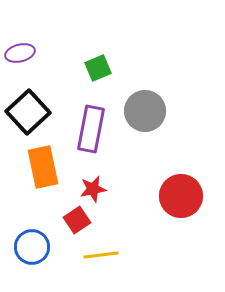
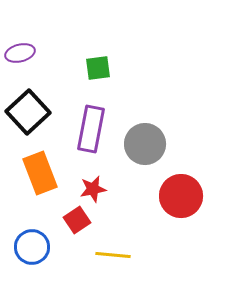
green square: rotated 16 degrees clockwise
gray circle: moved 33 px down
orange rectangle: moved 3 px left, 6 px down; rotated 9 degrees counterclockwise
yellow line: moved 12 px right; rotated 12 degrees clockwise
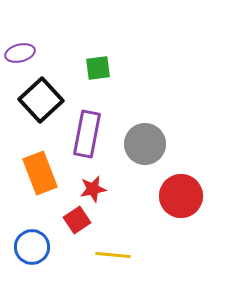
black square: moved 13 px right, 12 px up
purple rectangle: moved 4 px left, 5 px down
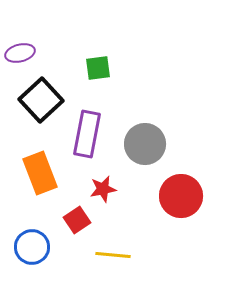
red star: moved 10 px right
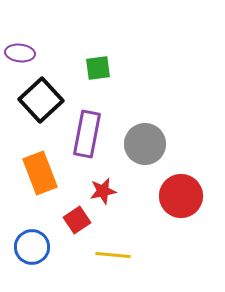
purple ellipse: rotated 20 degrees clockwise
red star: moved 2 px down
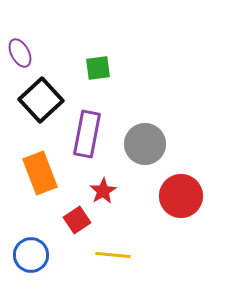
purple ellipse: rotated 56 degrees clockwise
red star: rotated 20 degrees counterclockwise
blue circle: moved 1 px left, 8 px down
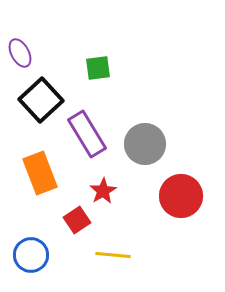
purple rectangle: rotated 42 degrees counterclockwise
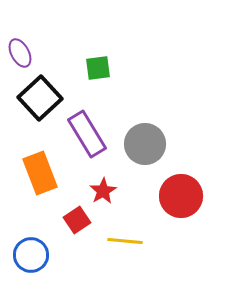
black square: moved 1 px left, 2 px up
yellow line: moved 12 px right, 14 px up
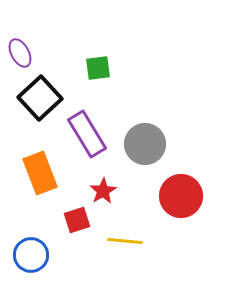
red square: rotated 16 degrees clockwise
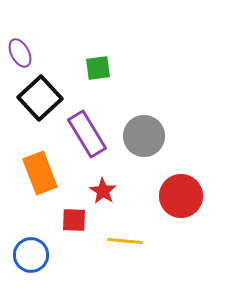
gray circle: moved 1 px left, 8 px up
red star: rotated 8 degrees counterclockwise
red square: moved 3 px left; rotated 20 degrees clockwise
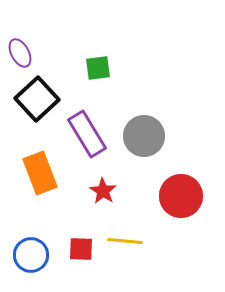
black square: moved 3 px left, 1 px down
red square: moved 7 px right, 29 px down
